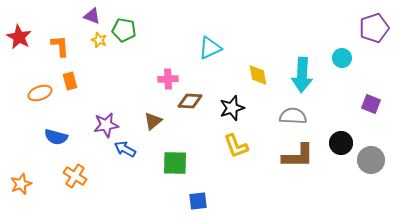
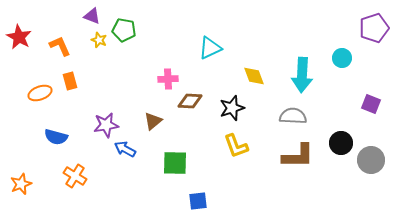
orange L-shape: rotated 20 degrees counterclockwise
yellow diamond: moved 4 px left, 1 px down; rotated 10 degrees counterclockwise
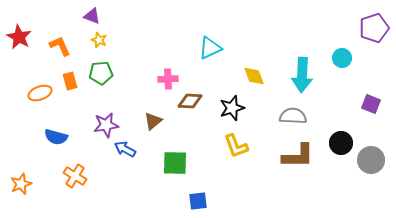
green pentagon: moved 23 px left, 43 px down; rotated 15 degrees counterclockwise
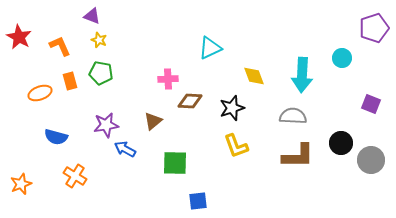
green pentagon: rotated 15 degrees clockwise
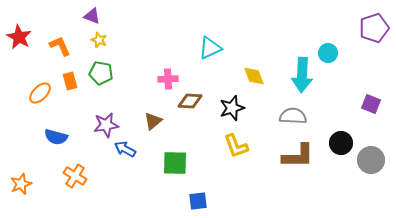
cyan circle: moved 14 px left, 5 px up
orange ellipse: rotated 25 degrees counterclockwise
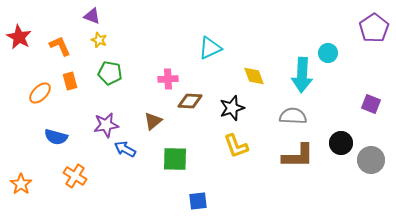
purple pentagon: rotated 16 degrees counterclockwise
green pentagon: moved 9 px right
green square: moved 4 px up
orange star: rotated 15 degrees counterclockwise
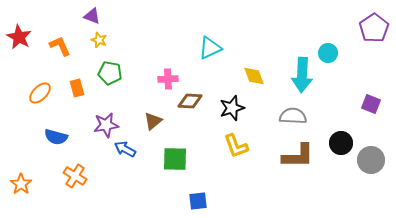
orange rectangle: moved 7 px right, 7 px down
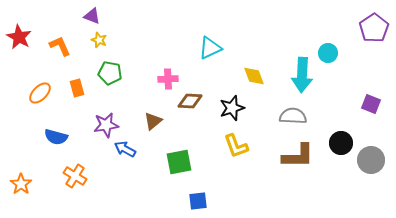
green square: moved 4 px right, 3 px down; rotated 12 degrees counterclockwise
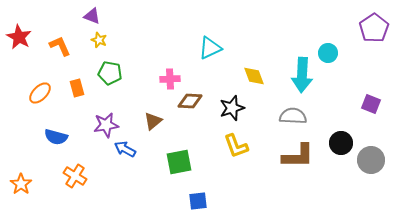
pink cross: moved 2 px right
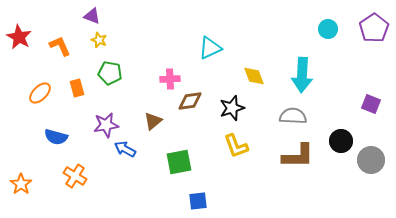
cyan circle: moved 24 px up
brown diamond: rotated 10 degrees counterclockwise
black circle: moved 2 px up
